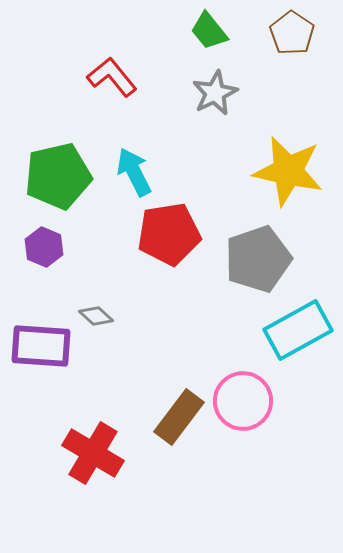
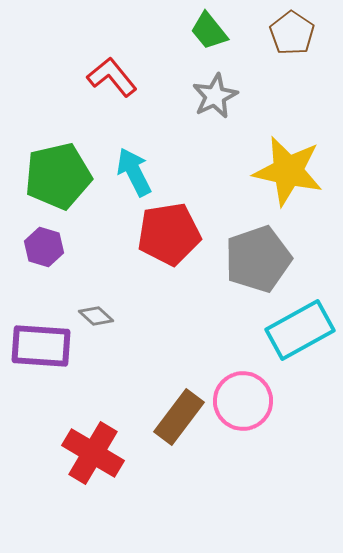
gray star: moved 3 px down
purple hexagon: rotated 6 degrees counterclockwise
cyan rectangle: moved 2 px right
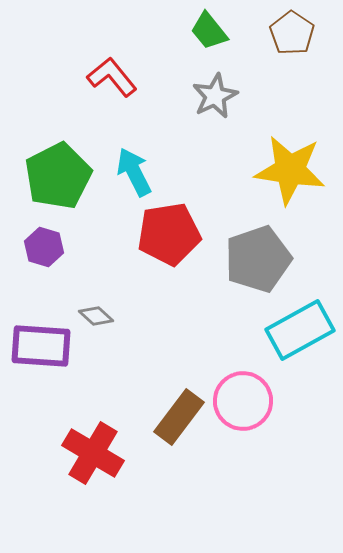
yellow star: moved 2 px right, 1 px up; rotated 4 degrees counterclockwise
green pentagon: rotated 14 degrees counterclockwise
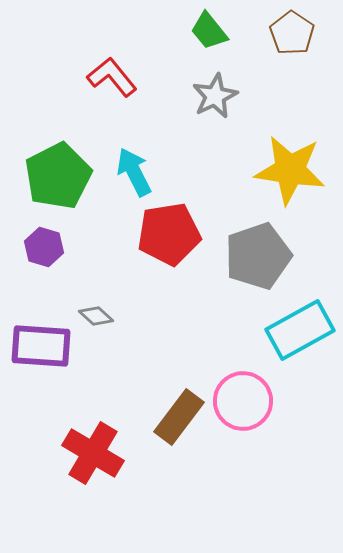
gray pentagon: moved 3 px up
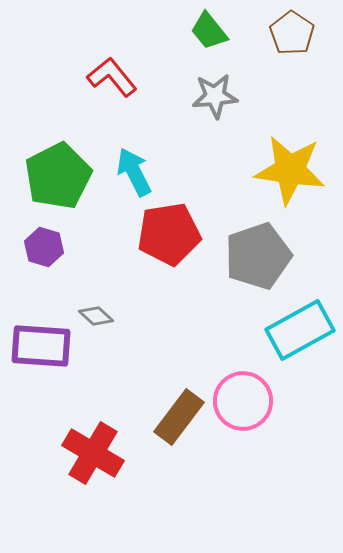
gray star: rotated 21 degrees clockwise
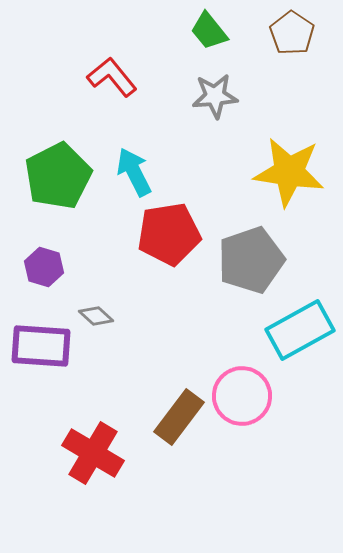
yellow star: moved 1 px left, 2 px down
purple hexagon: moved 20 px down
gray pentagon: moved 7 px left, 4 px down
pink circle: moved 1 px left, 5 px up
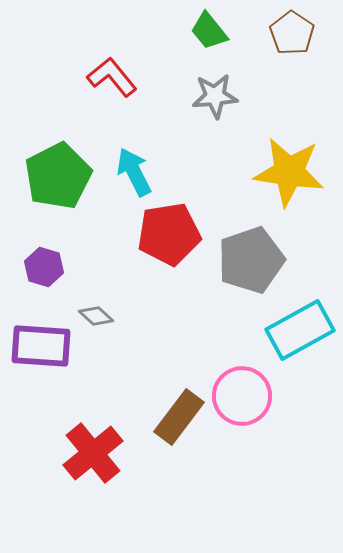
red cross: rotated 20 degrees clockwise
